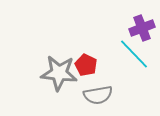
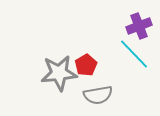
purple cross: moved 3 px left, 2 px up
red pentagon: rotated 15 degrees clockwise
gray star: rotated 12 degrees counterclockwise
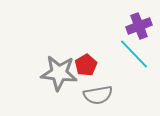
gray star: rotated 12 degrees clockwise
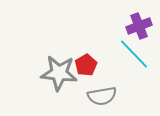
gray semicircle: moved 4 px right, 1 px down
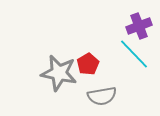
red pentagon: moved 2 px right, 1 px up
gray star: rotated 6 degrees clockwise
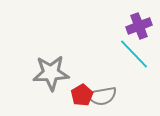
red pentagon: moved 6 px left, 31 px down
gray star: moved 8 px left; rotated 15 degrees counterclockwise
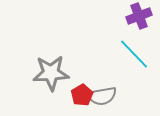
purple cross: moved 10 px up
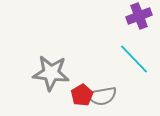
cyan line: moved 5 px down
gray star: rotated 9 degrees clockwise
